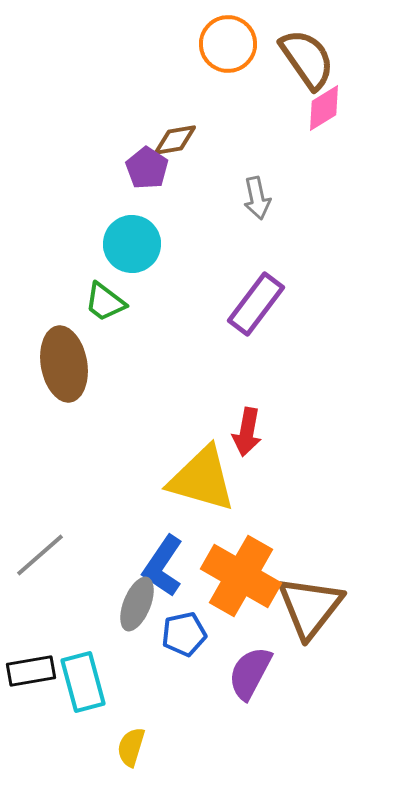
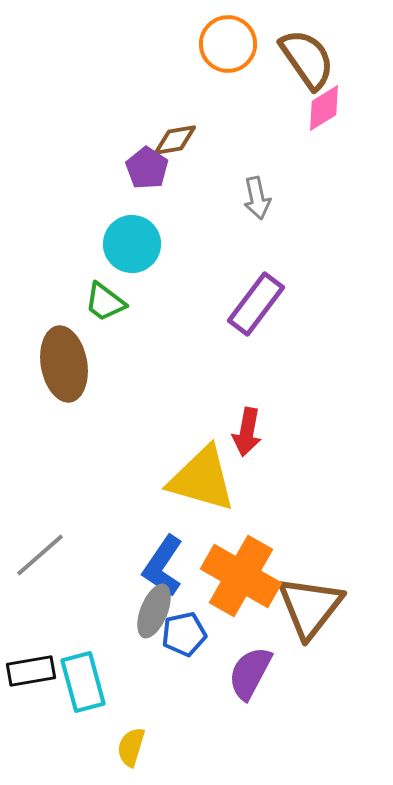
gray ellipse: moved 17 px right, 7 px down
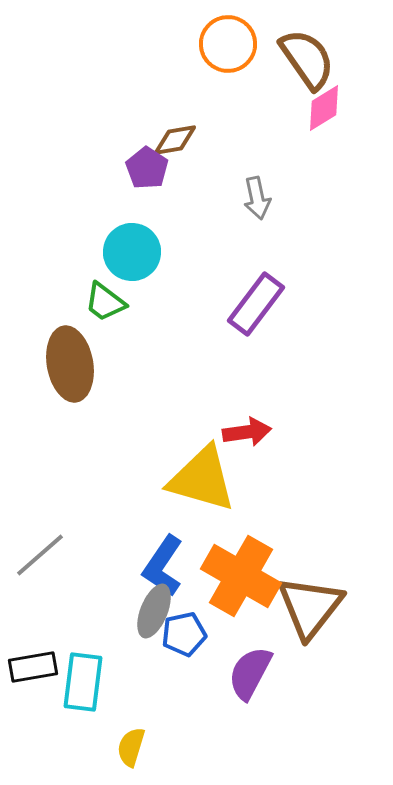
cyan circle: moved 8 px down
brown ellipse: moved 6 px right
red arrow: rotated 108 degrees counterclockwise
black rectangle: moved 2 px right, 4 px up
cyan rectangle: rotated 22 degrees clockwise
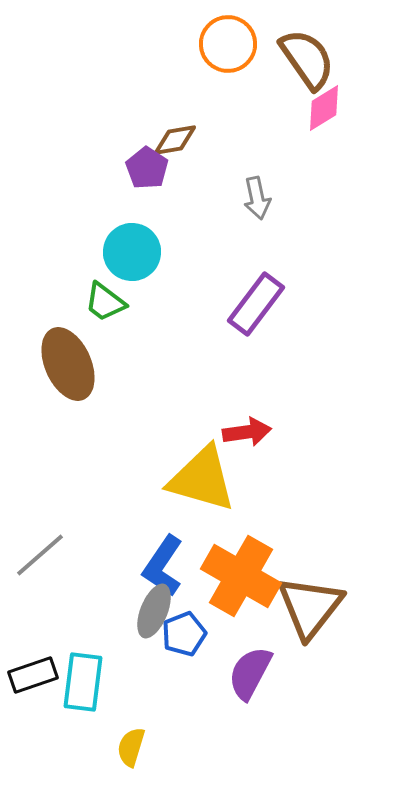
brown ellipse: moved 2 px left; rotated 14 degrees counterclockwise
blue pentagon: rotated 9 degrees counterclockwise
black rectangle: moved 8 px down; rotated 9 degrees counterclockwise
